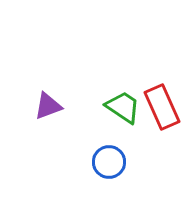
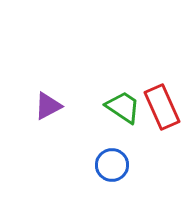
purple triangle: rotated 8 degrees counterclockwise
blue circle: moved 3 px right, 3 px down
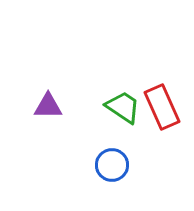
purple triangle: rotated 28 degrees clockwise
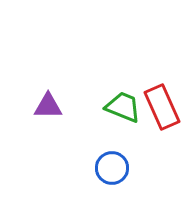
green trapezoid: rotated 12 degrees counterclockwise
blue circle: moved 3 px down
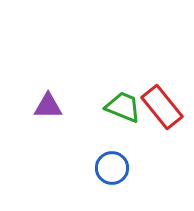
red rectangle: rotated 15 degrees counterclockwise
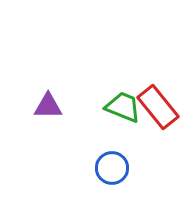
red rectangle: moved 4 px left
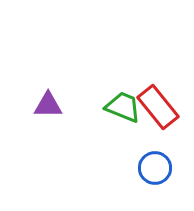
purple triangle: moved 1 px up
blue circle: moved 43 px right
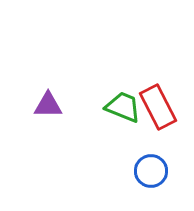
red rectangle: rotated 12 degrees clockwise
blue circle: moved 4 px left, 3 px down
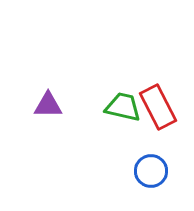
green trapezoid: rotated 9 degrees counterclockwise
